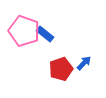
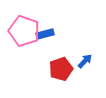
blue rectangle: rotated 54 degrees counterclockwise
blue arrow: moved 1 px right, 2 px up
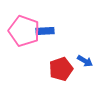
blue rectangle: moved 3 px up; rotated 12 degrees clockwise
blue arrow: rotated 77 degrees clockwise
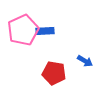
pink pentagon: moved 1 px left, 1 px up; rotated 28 degrees clockwise
red pentagon: moved 7 px left, 4 px down; rotated 30 degrees clockwise
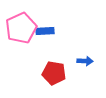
pink pentagon: moved 2 px left, 2 px up
blue arrow: rotated 28 degrees counterclockwise
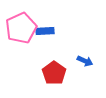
blue arrow: rotated 21 degrees clockwise
red pentagon: rotated 25 degrees clockwise
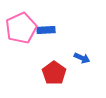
blue rectangle: moved 1 px right, 1 px up
blue arrow: moved 3 px left, 3 px up
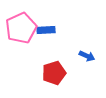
blue arrow: moved 5 px right, 2 px up
red pentagon: rotated 20 degrees clockwise
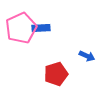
blue rectangle: moved 5 px left, 2 px up
red pentagon: moved 2 px right, 1 px down
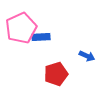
blue rectangle: moved 9 px down
